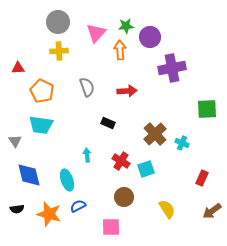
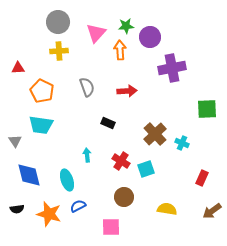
yellow semicircle: rotated 48 degrees counterclockwise
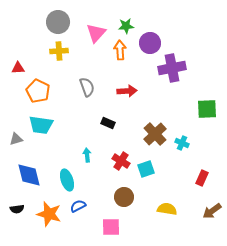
purple circle: moved 6 px down
orange pentagon: moved 4 px left
gray triangle: moved 1 px right, 2 px up; rotated 48 degrees clockwise
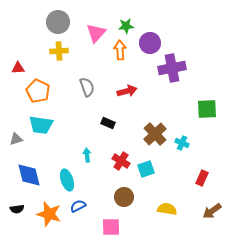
red arrow: rotated 12 degrees counterclockwise
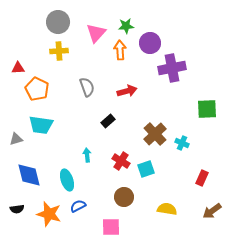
orange pentagon: moved 1 px left, 2 px up
black rectangle: moved 2 px up; rotated 64 degrees counterclockwise
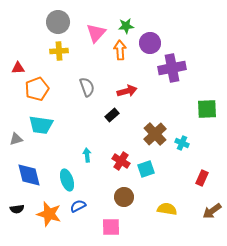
orange pentagon: rotated 25 degrees clockwise
black rectangle: moved 4 px right, 6 px up
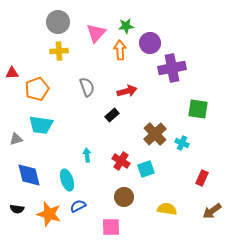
red triangle: moved 6 px left, 5 px down
green square: moved 9 px left; rotated 10 degrees clockwise
black semicircle: rotated 16 degrees clockwise
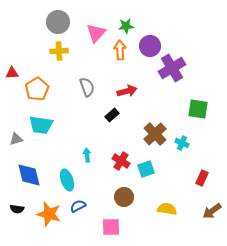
purple circle: moved 3 px down
purple cross: rotated 20 degrees counterclockwise
orange pentagon: rotated 10 degrees counterclockwise
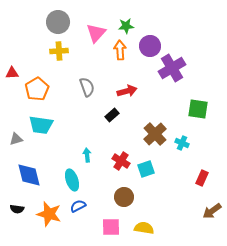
cyan ellipse: moved 5 px right
yellow semicircle: moved 23 px left, 19 px down
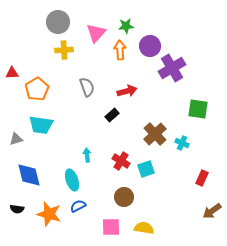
yellow cross: moved 5 px right, 1 px up
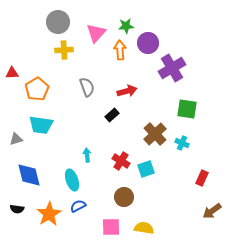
purple circle: moved 2 px left, 3 px up
green square: moved 11 px left
orange star: rotated 25 degrees clockwise
